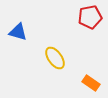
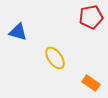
red pentagon: moved 1 px right
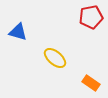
yellow ellipse: rotated 15 degrees counterclockwise
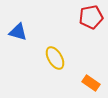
yellow ellipse: rotated 20 degrees clockwise
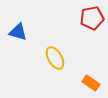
red pentagon: moved 1 px right, 1 px down
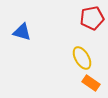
blue triangle: moved 4 px right
yellow ellipse: moved 27 px right
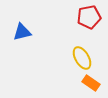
red pentagon: moved 3 px left, 1 px up
blue triangle: rotated 30 degrees counterclockwise
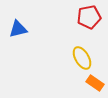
blue triangle: moved 4 px left, 3 px up
orange rectangle: moved 4 px right
